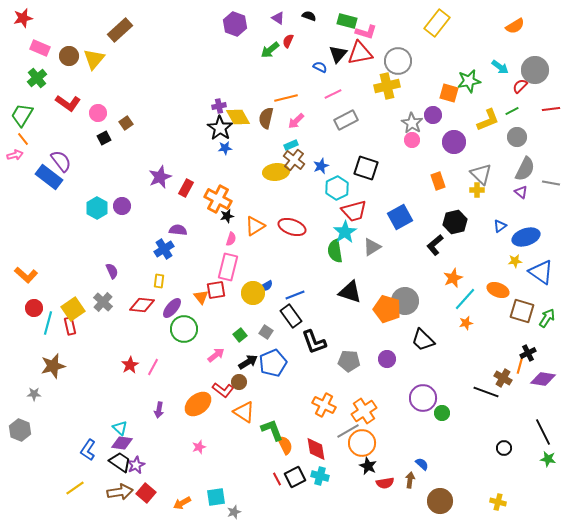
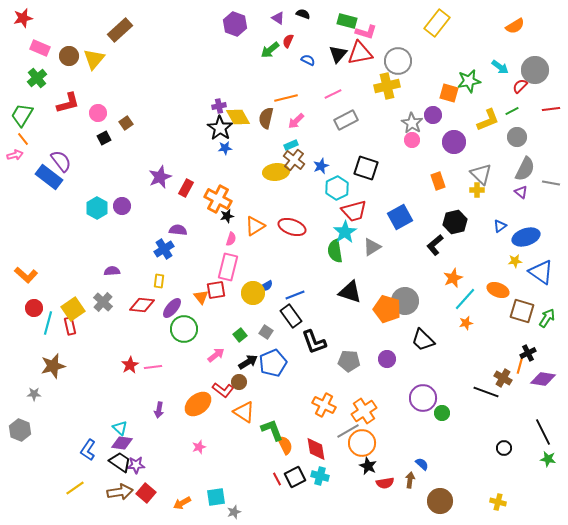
black semicircle at (309, 16): moved 6 px left, 2 px up
blue semicircle at (320, 67): moved 12 px left, 7 px up
red L-shape at (68, 103): rotated 50 degrees counterclockwise
purple semicircle at (112, 271): rotated 70 degrees counterclockwise
pink line at (153, 367): rotated 54 degrees clockwise
purple star at (136, 465): rotated 24 degrees clockwise
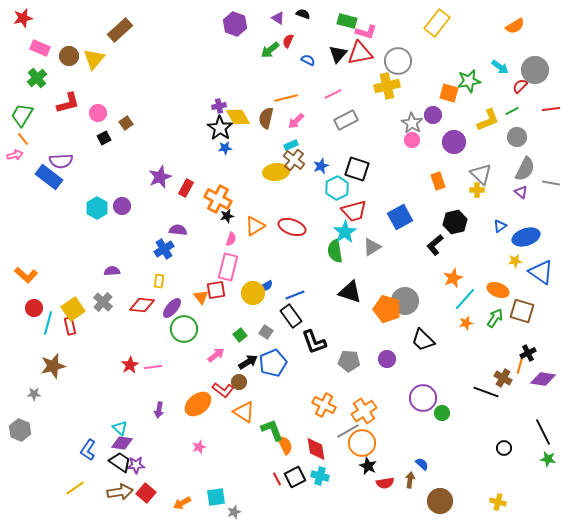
purple semicircle at (61, 161): rotated 125 degrees clockwise
black square at (366, 168): moved 9 px left, 1 px down
green arrow at (547, 318): moved 52 px left
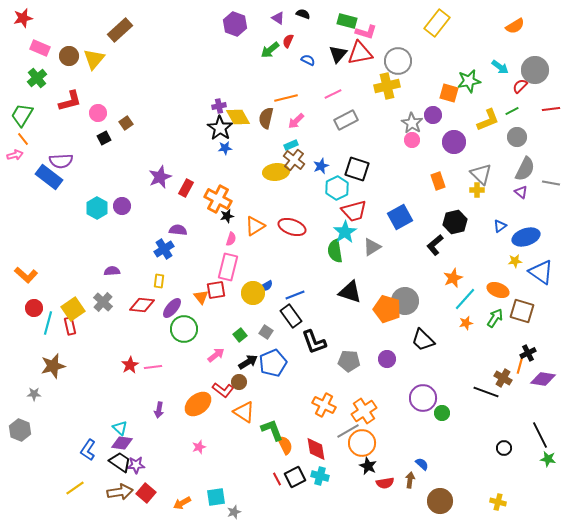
red L-shape at (68, 103): moved 2 px right, 2 px up
black line at (543, 432): moved 3 px left, 3 px down
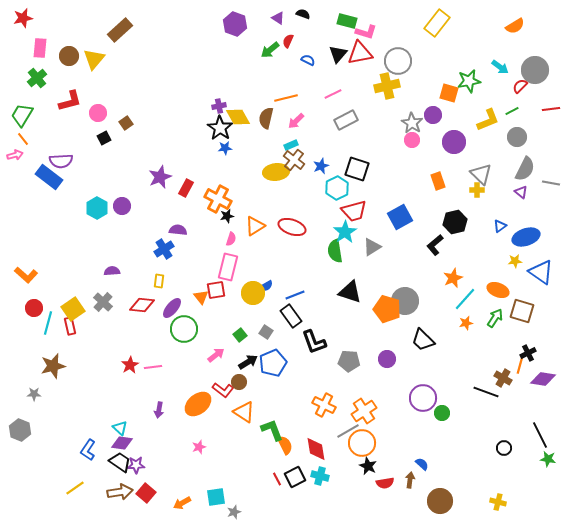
pink rectangle at (40, 48): rotated 72 degrees clockwise
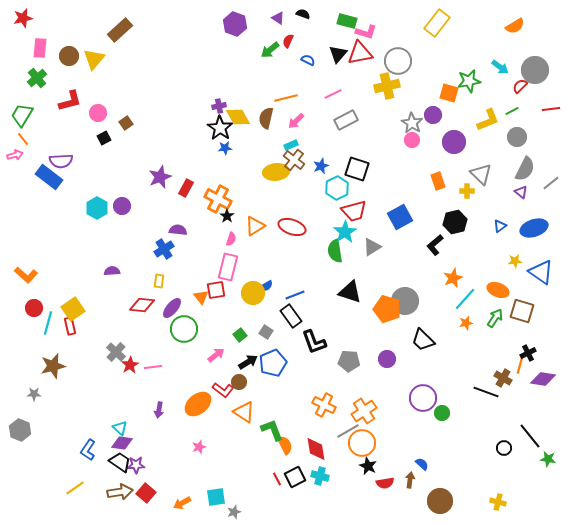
gray line at (551, 183): rotated 48 degrees counterclockwise
yellow cross at (477, 190): moved 10 px left, 1 px down
black star at (227, 216): rotated 24 degrees counterclockwise
blue ellipse at (526, 237): moved 8 px right, 9 px up
gray cross at (103, 302): moved 13 px right, 50 px down
black line at (540, 435): moved 10 px left, 1 px down; rotated 12 degrees counterclockwise
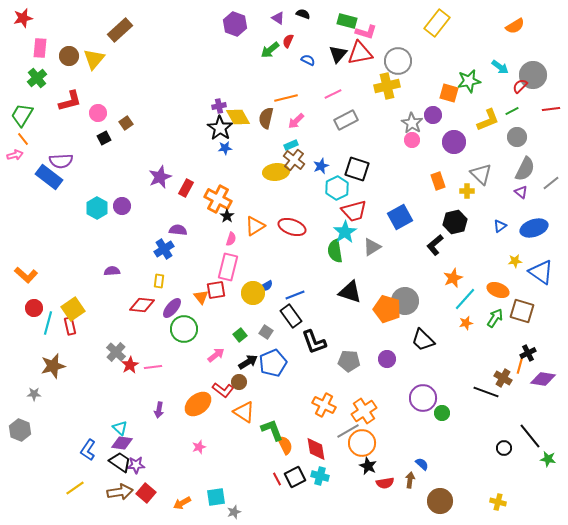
gray circle at (535, 70): moved 2 px left, 5 px down
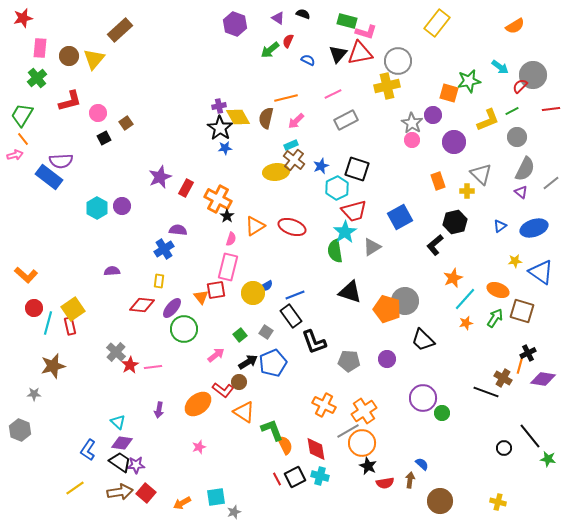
cyan triangle at (120, 428): moved 2 px left, 6 px up
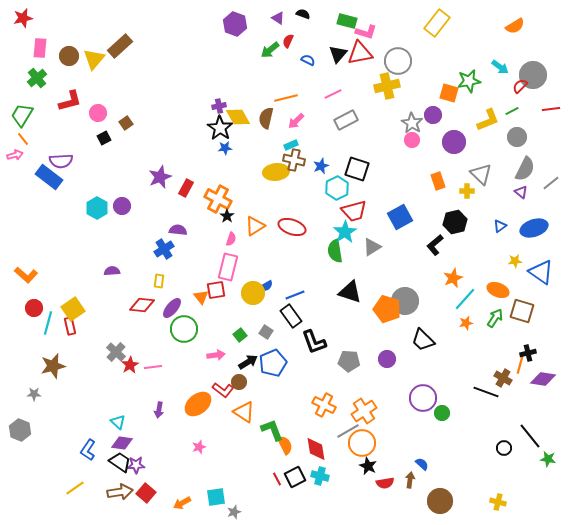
brown rectangle at (120, 30): moved 16 px down
brown cross at (294, 160): rotated 25 degrees counterclockwise
black cross at (528, 353): rotated 14 degrees clockwise
pink arrow at (216, 355): rotated 30 degrees clockwise
